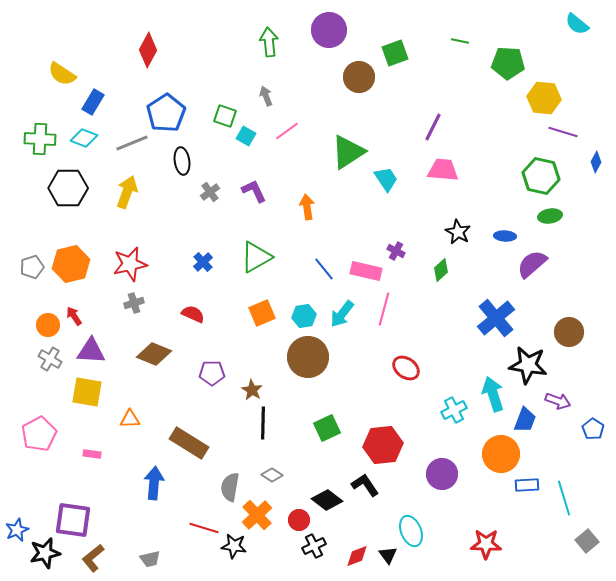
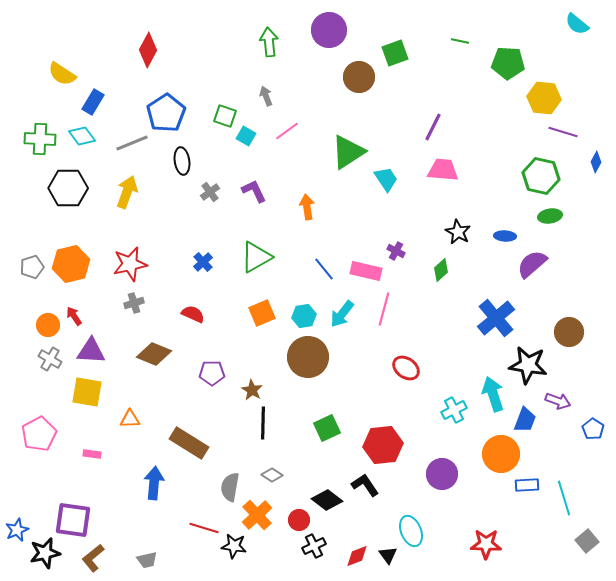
cyan diamond at (84, 138): moved 2 px left, 2 px up; rotated 32 degrees clockwise
gray trapezoid at (150, 559): moved 3 px left, 1 px down
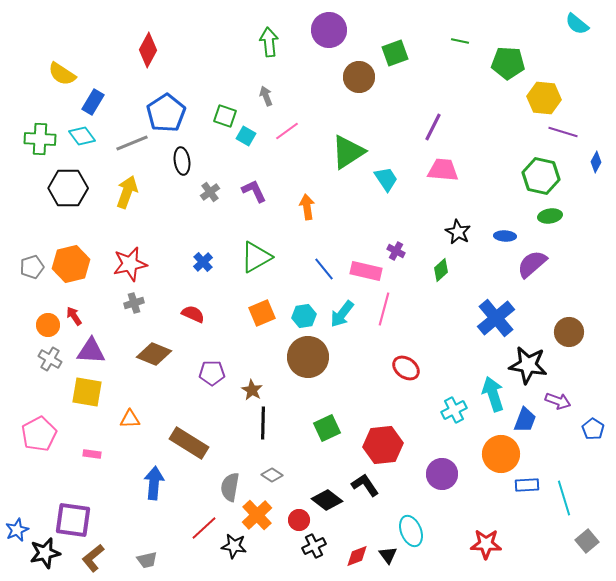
red line at (204, 528): rotated 60 degrees counterclockwise
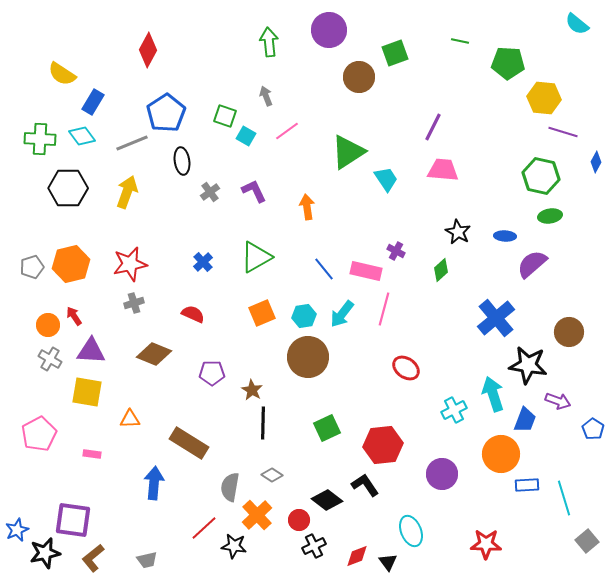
black triangle at (388, 555): moved 7 px down
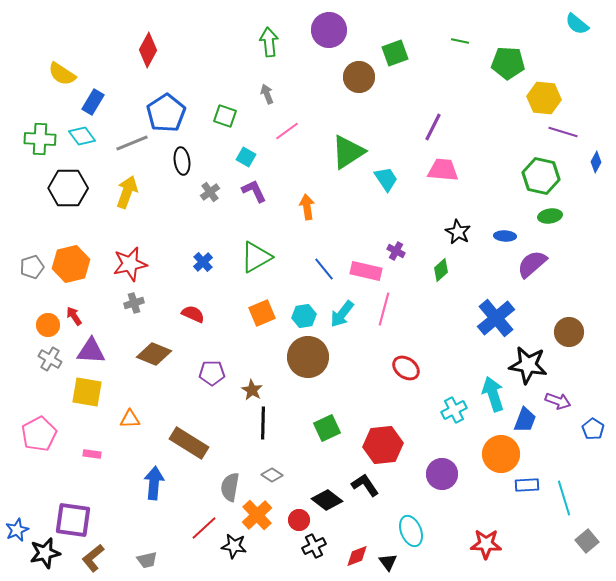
gray arrow at (266, 96): moved 1 px right, 2 px up
cyan square at (246, 136): moved 21 px down
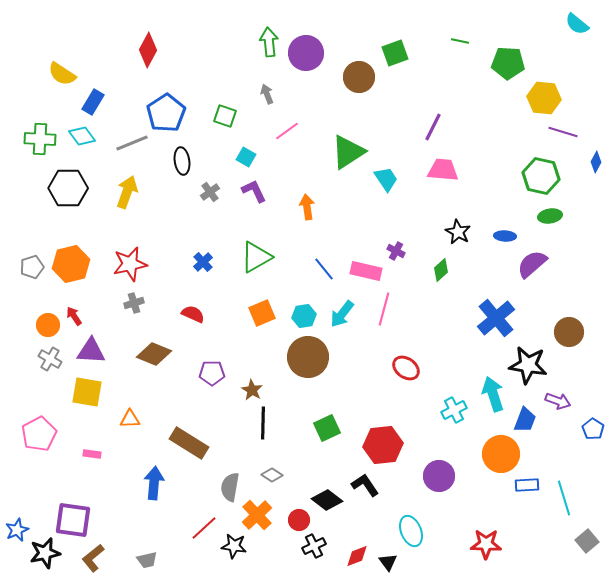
purple circle at (329, 30): moved 23 px left, 23 px down
purple circle at (442, 474): moved 3 px left, 2 px down
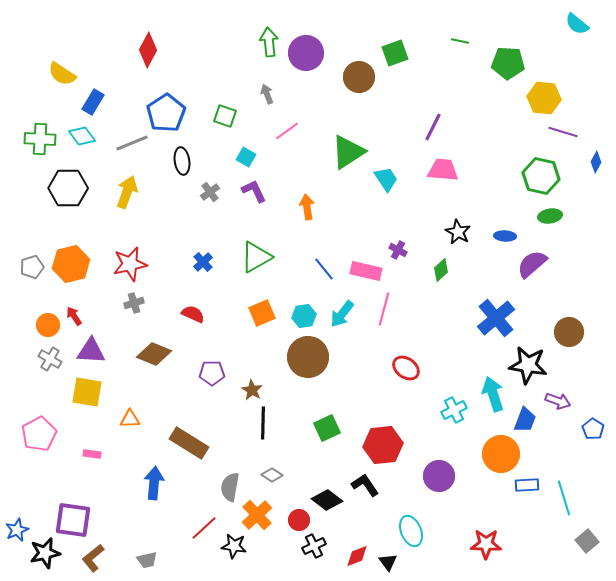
purple cross at (396, 251): moved 2 px right, 1 px up
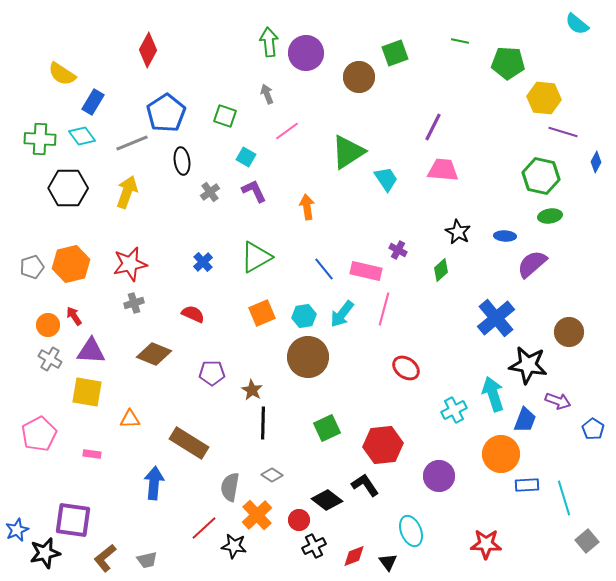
red diamond at (357, 556): moved 3 px left
brown L-shape at (93, 558): moved 12 px right
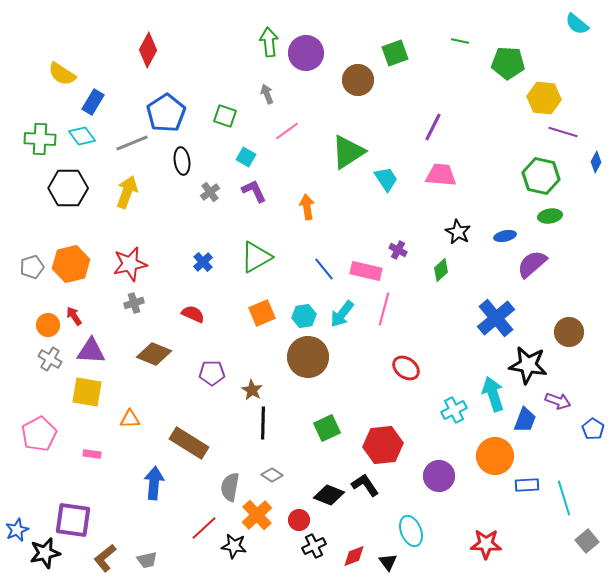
brown circle at (359, 77): moved 1 px left, 3 px down
pink trapezoid at (443, 170): moved 2 px left, 5 px down
blue ellipse at (505, 236): rotated 15 degrees counterclockwise
orange circle at (501, 454): moved 6 px left, 2 px down
black diamond at (327, 500): moved 2 px right, 5 px up; rotated 16 degrees counterclockwise
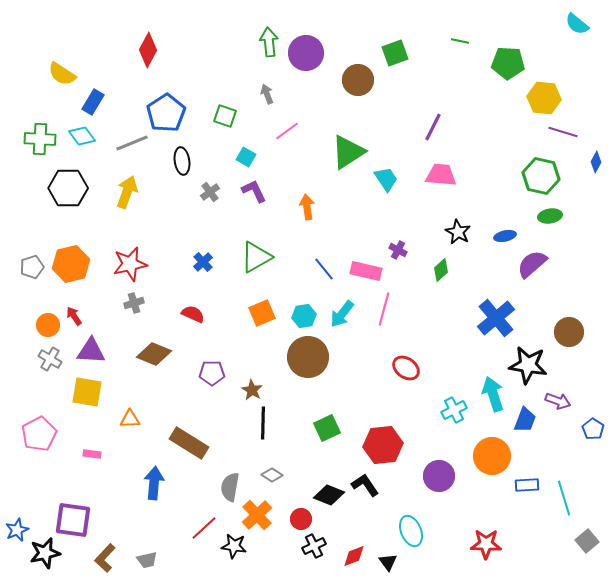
orange circle at (495, 456): moved 3 px left
red circle at (299, 520): moved 2 px right, 1 px up
brown L-shape at (105, 558): rotated 8 degrees counterclockwise
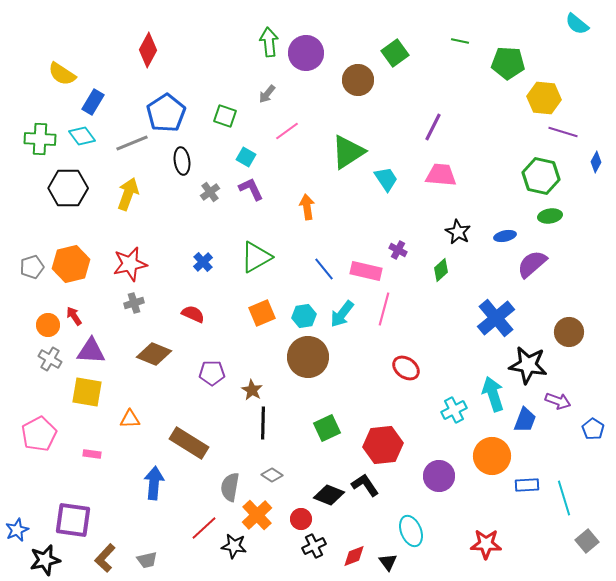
green square at (395, 53): rotated 16 degrees counterclockwise
gray arrow at (267, 94): rotated 120 degrees counterclockwise
purple L-shape at (254, 191): moved 3 px left, 2 px up
yellow arrow at (127, 192): moved 1 px right, 2 px down
black star at (45, 553): moved 7 px down
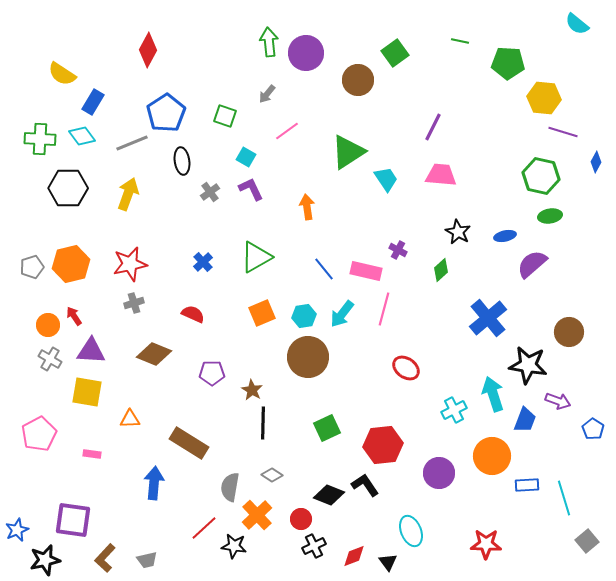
blue cross at (496, 318): moved 8 px left
purple circle at (439, 476): moved 3 px up
